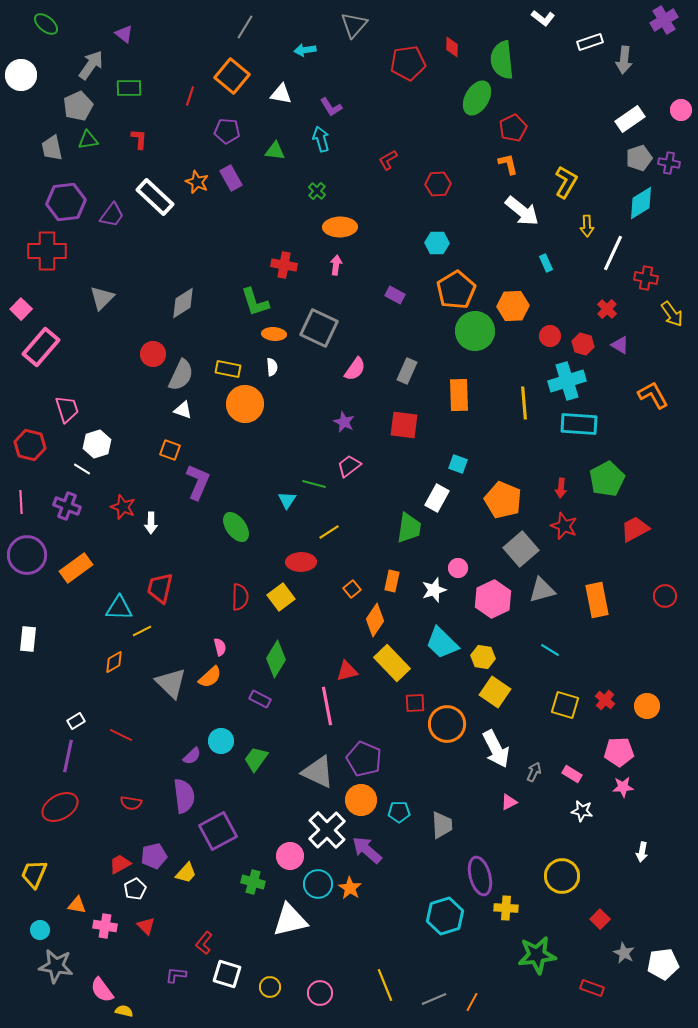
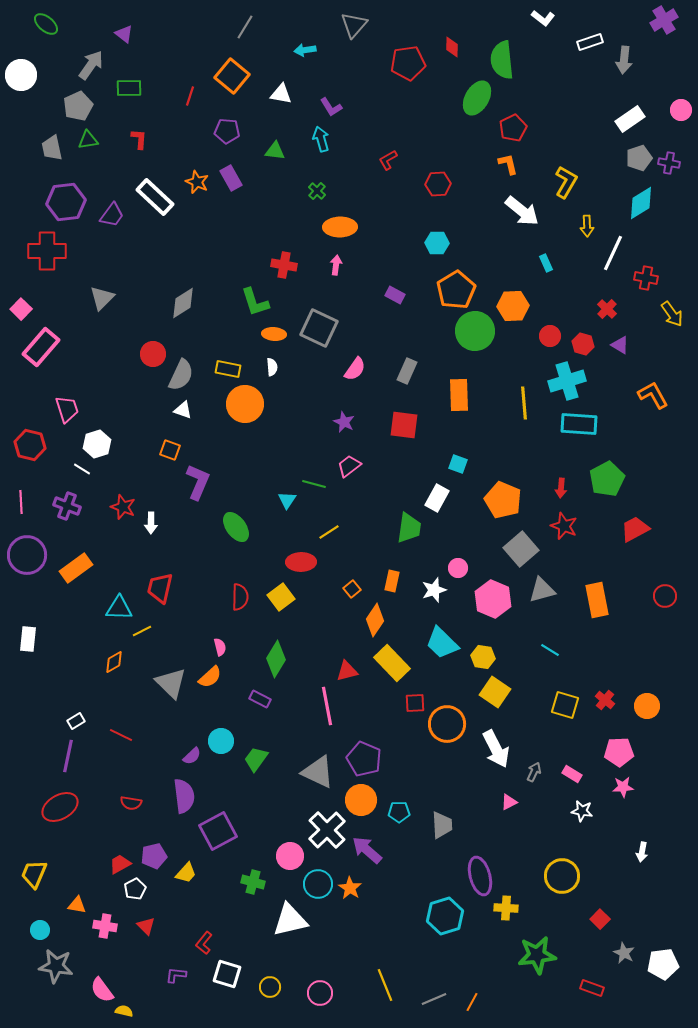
pink hexagon at (493, 599): rotated 12 degrees counterclockwise
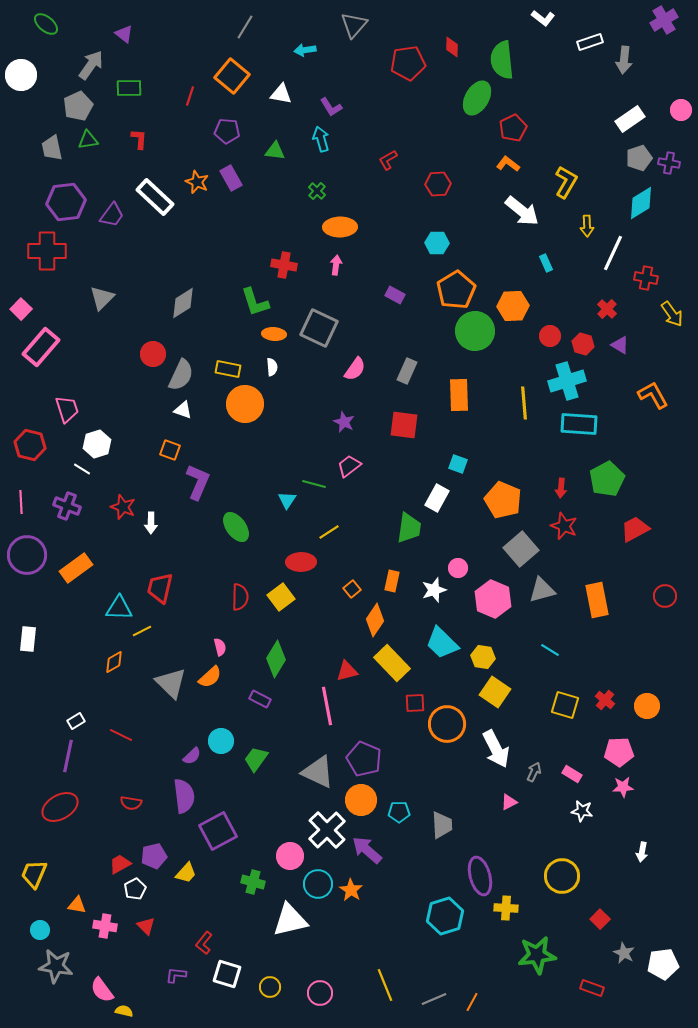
orange L-shape at (508, 164): rotated 40 degrees counterclockwise
orange star at (350, 888): moved 1 px right, 2 px down
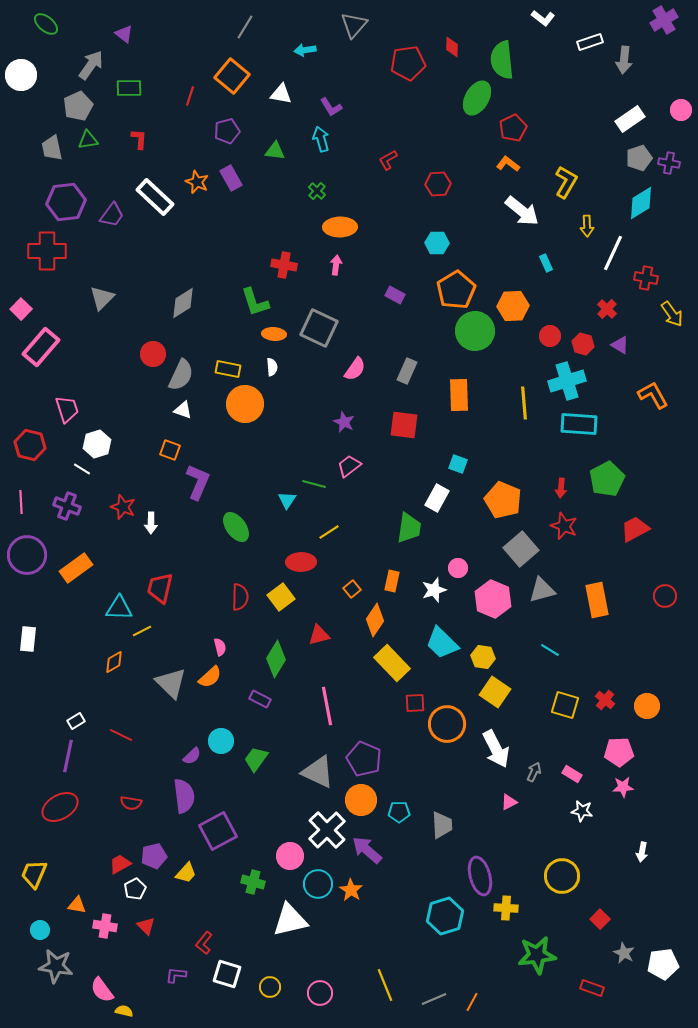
purple pentagon at (227, 131): rotated 20 degrees counterclockwise
red triangle at (347, 671): moved 28 px left, 36 px up
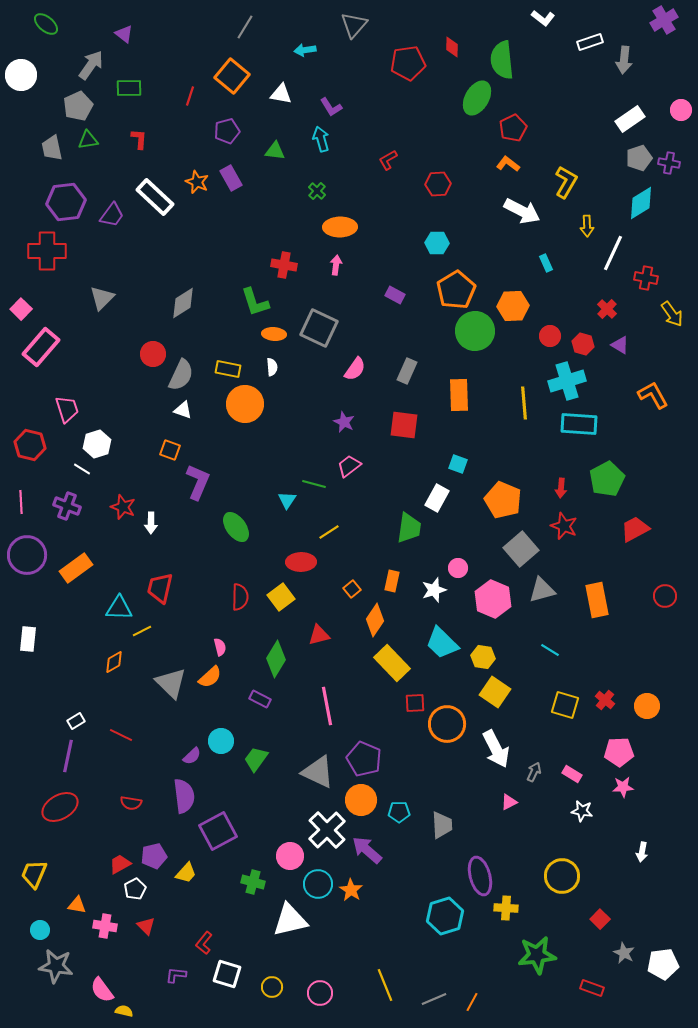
white arrow at (522, 211): rotated 12 degrees counterclockwise
yellow circle at (270, 987): moved 2 px right
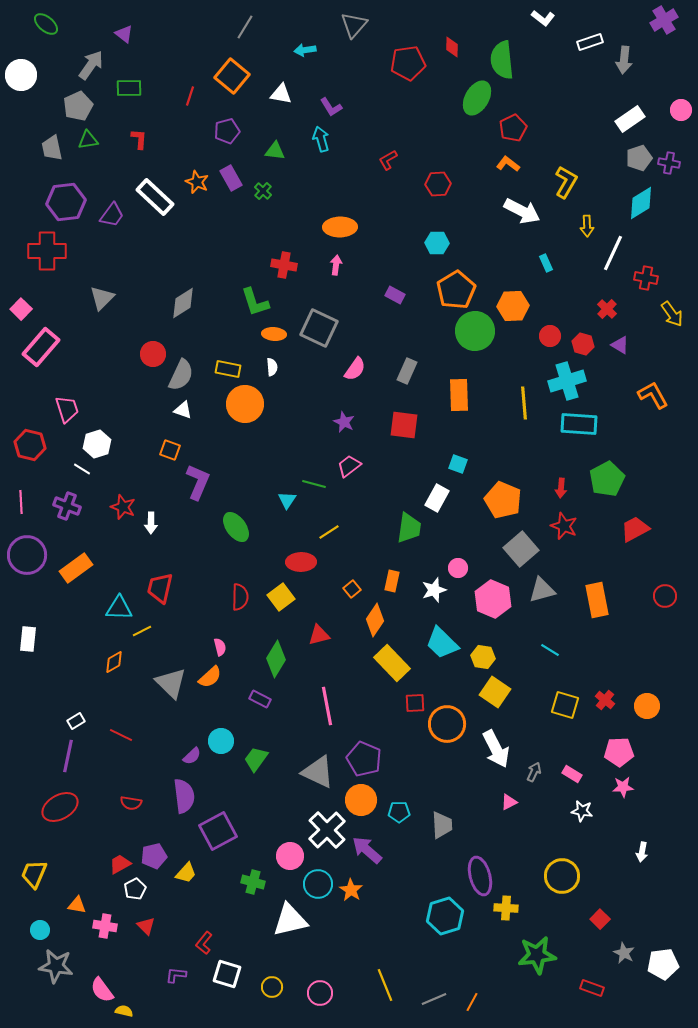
green cross at (317, 191): moved 54 px left
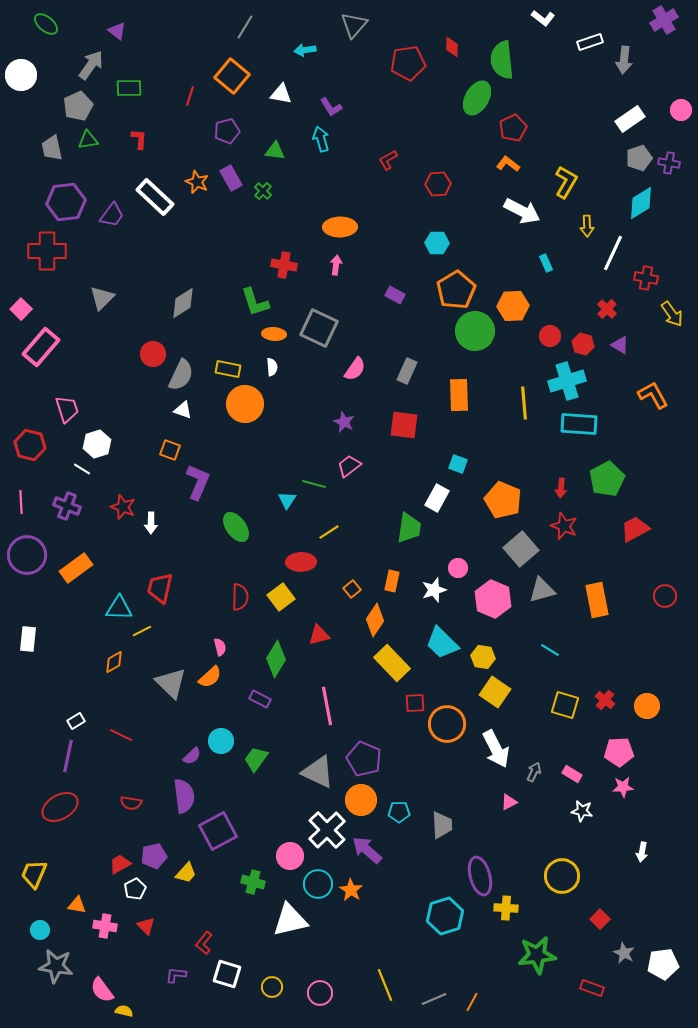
purple triangle at (124, 34): moved 7 px left, 3 px up
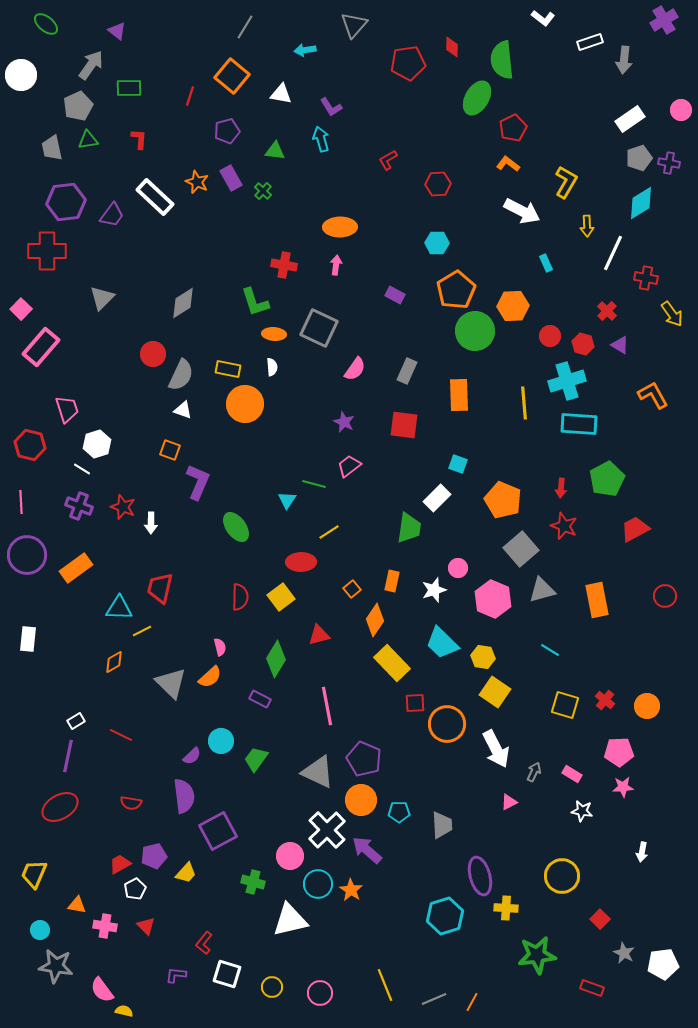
red cross at (607, 309): moved 2 px down
white rectangle at (437, 498): rotated 16 degrees clockwise
purple cross at (67, 506): moved 12 px right
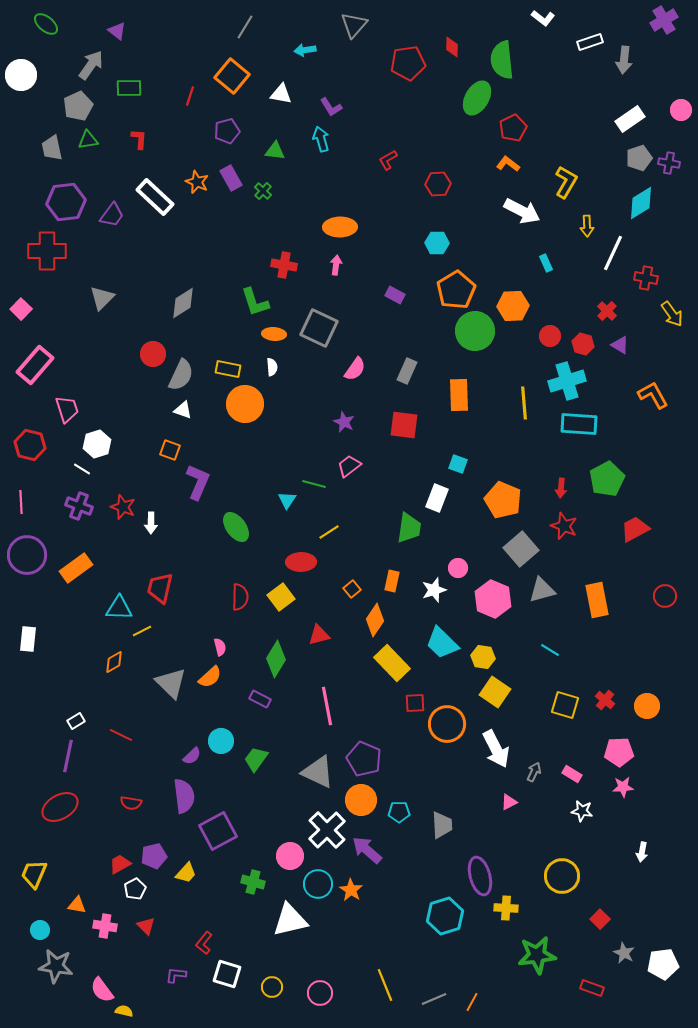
pink rectangle at (41, 347): moved 6 px left, 18 px down
white rectangle at (437, 498): rotated 24 degrees counterclockwise
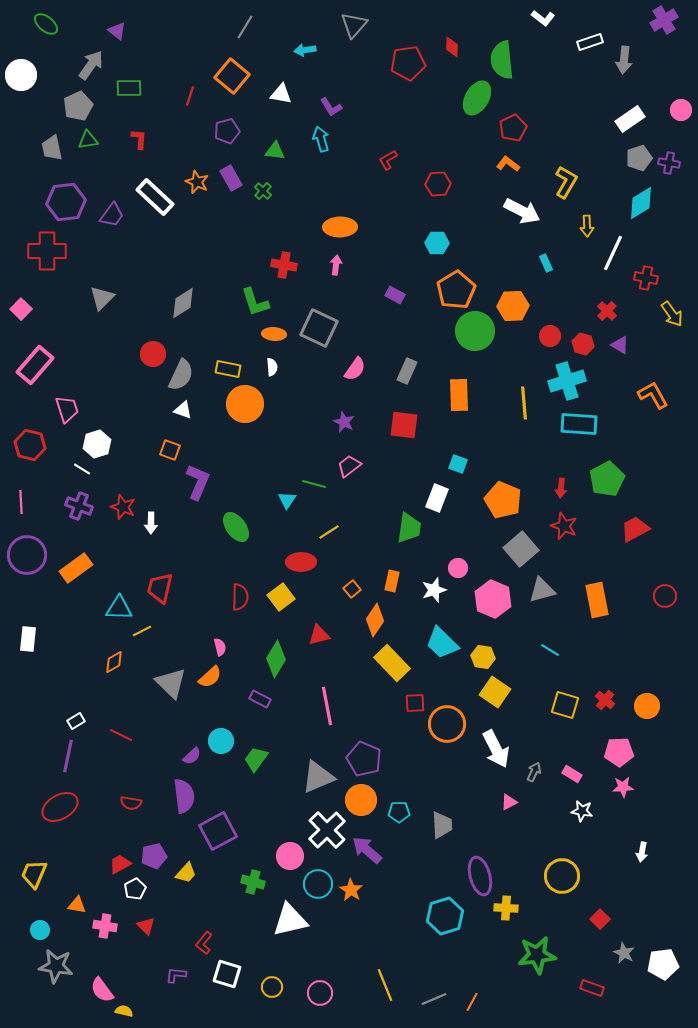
gray triangle at (318, 772): moved 5 px down; rotated 48 degrees counterclockwise
